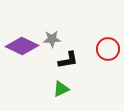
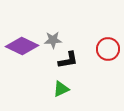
gray star: moved 1 px right, 1 px down
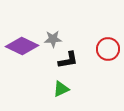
gray star: moved 1 px up
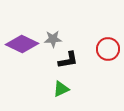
purple diamond: moved 2 px up
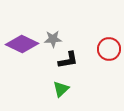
red circle: moved 1 px right
green triangle: rotated 18 degrees counterclockwise
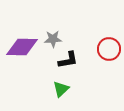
purple diamond: moved 3 px down; rotated 24 degrees counterclockwise
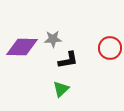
red circle: moved 1 px right, 1 px up
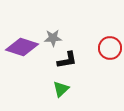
gray star: moved 1 px up
purple diamond: rotated 16 degrees clockwise
black L-shape: moved 1 px left
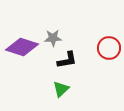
red circle: moved 1 px left
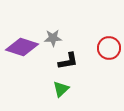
black L-shape: moved 1 px right, 1 px down
